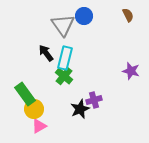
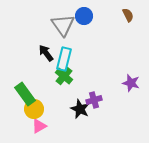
cyan rectangle: moved 1 px left, 1 px down
purple star: moved 12 px down
black star: rotated 24 degrees counterclockwise
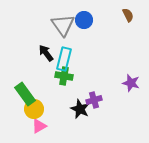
blue circle: moved 4 px down
green cross: rotated 30 degrees counterclockwise
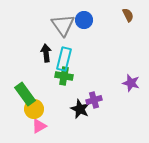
black arrow: rotated 30 degrees clockwise
